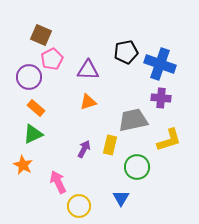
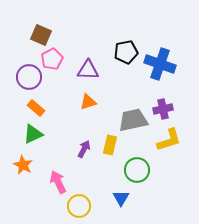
purple cross: moved 2 px right, 11 px down; rotated 18 degrees counterclockwise
green circle: moved 3 px down
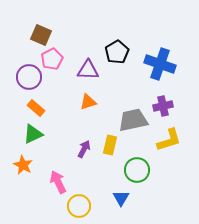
black pentagon: moved 9 px left; rotated 20 degrees counterclockwise
purple cross: moved 3 px up
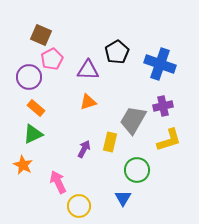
gray trapezoid: rotated 48 degrees counterclockwise
yellow rectangle: moved 3 px up
blue triangle: moved 2 px right
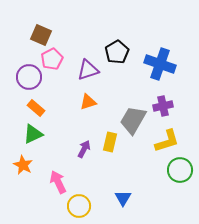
purple triangle: rotated 20 degrees counterclockwise
yellow L-shape: moved 2 px left, 1 px down
green circle: moved 43 px right
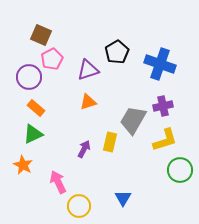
yellow L-shape: moved 2 px left, 1 px up
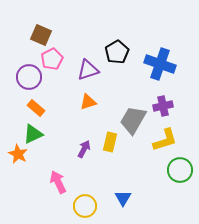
orange star: moved 5 px left, 11 px up
yellow circle: moved 6 px right
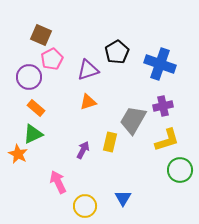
yellow L-shape: moved 2 px right
purple arrow: moved 1 px left, 1 px down
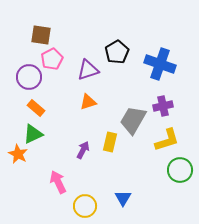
brown square: rotated 15 degrees counterclockwise
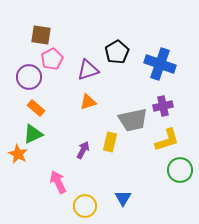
gray trapezoid: rotated 132 degrees counterclockwise
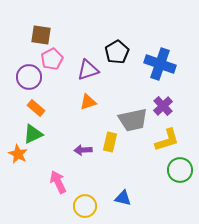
purple cross: rotated 30 degrees counterclockwise
purple arrow: rotated 120 degrees counterclockwise
blue triangle: rotated 48 degrees counterclockwise
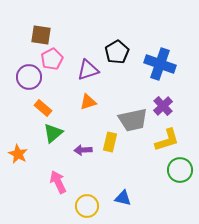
orange rectangle: moved 7 px right
green triangle: moved 20 px right, 1 px up; rotated 15 degrees counterclockwise
yellow circle: moved 2 px right
